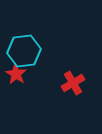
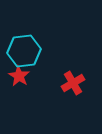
red star: moved 3 px right, 2 px down
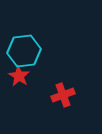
red cross: moved 10 px left, 12 px down; rotated 10 degrees clockwise
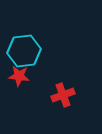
red star: rotated 25 degrees counterclockwise
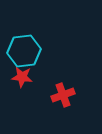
red star: moved 3 px right, 1 px down
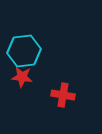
red cross: rotated 30 degrees clockwise
